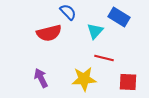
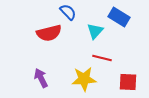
red line: moved 2 px left
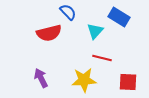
yellow star: moved 1 px down
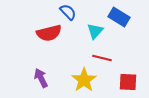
yellow star: rotated 30 degrees counterclockwise
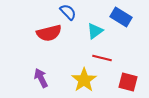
blue rectangle: moved 2 px right
cyan triangle: rotated 12 degrees clockwise
red square: rotated 12 degrees clockwise
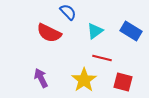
blue rectangle: moved 10 px right, 14 px down
red semicircle: rotated 40 degrees clockwise
red square: moved 5 px left
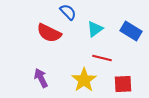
cyan triangle: moved 2 px up
red square: moved 2 px down; rotated 18 degrees counterclockwise
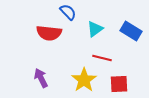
red semicircle: rotated 20 degrees counterclockwise
red square: moved 4 px left
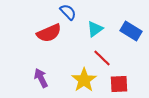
red semicircle: rotated 30 degrees counterclockwise
red line: rotated 30 degrees clockwise
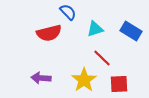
cyan triangle: rotated 18 degrees clockwise
red semicircle: rotated 10 degrees clockwise
purple arrow: rotated 60 degrees counterclockwise
